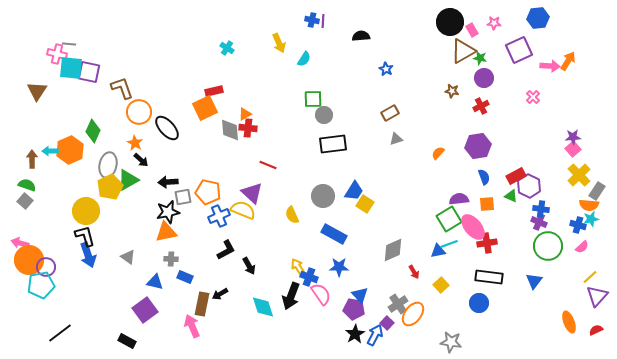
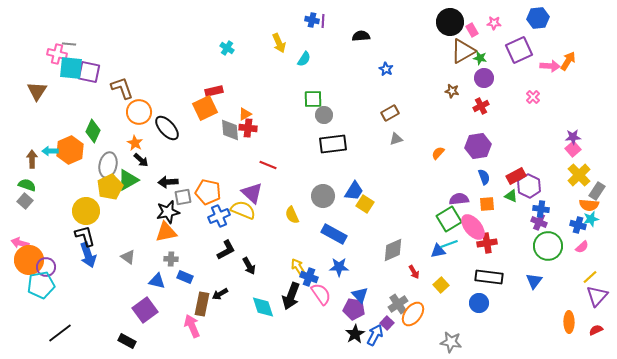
blue triangle at (155, 282): moved 2 px right, 1 px up
orange ellipse at (569, 322): rotated 20 degrees clockwise
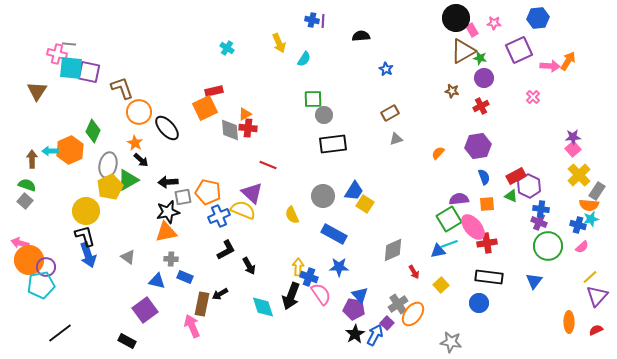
black circle at (450, 22): moved 6 px right, 4 px up
yellow arrow at (298, 267): rotated 36 degrees clockwise
